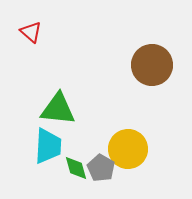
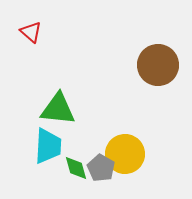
brown circle: moved 6 px right
yellow circle: moved 3 px left, 5 px down
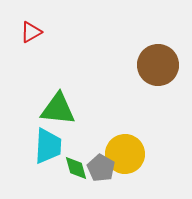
red triangle: rotated 50 degrees clockwise
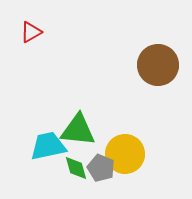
green triangle: moved 20 px right, 21 px down
cyan trapezoid: rotated 105 degrees counterclockwise
gray pentagon: rotated 8 degrees counterclockwise
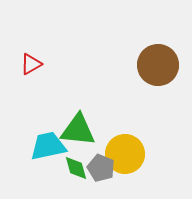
red triangle: moved 32 px down
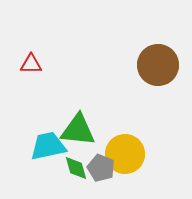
red triangle: rotated 30 degrees clockwise
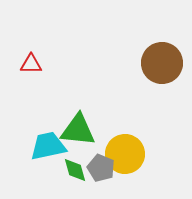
brown circle: moved 4 px right, 2 px up
green diamond: moved 1 px left, 2 px down
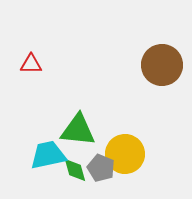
brown circle: moved 2 px down
cyan trapezoid: moved 9 px down
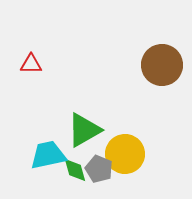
green triangle: moved 6 px right; rotated 36 degrees counterclockwise
gray pentagon: moved 2 px left, 1 px down
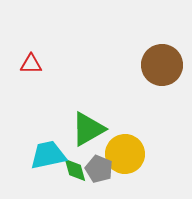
green triangle: moved 4 px right, 1 px up
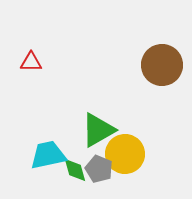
red triangle: moved 2 px up
green triangle: moved 10 px right, 1 px down
